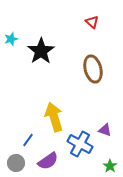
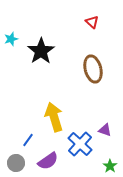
blue cross: rotated 15 degrees clockwise
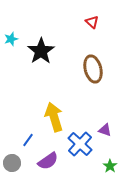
gray circle: moved 4 px left
